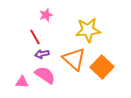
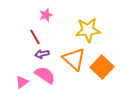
pink triangle: rotated 40 degrees counterclockwise
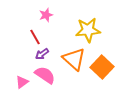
purple arrow: rotated 24 degrees counterclockwise
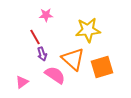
pink star: rotated 16 degrees clockwise
purple arrow: rotated 72 degrees counterclockwise
orange triangle: moved 1 px left
orange square: rotated 30 degrees clockwise
pink semicircle: moved 10 px right
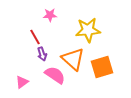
pink star: moved 4 px right
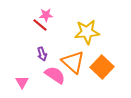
pink star: moved 4 px left
yellow star: moved 1 px left, 2 px down
red line: moved 5 px right, 12 px up; rotated 21 degrees counterclockwise
orange triangle: moved 3 px down
orange square: rotated 30 degrees counterclockwise
pink triangle: rotated 24 degrees counterclockwise
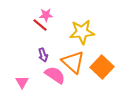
yellow star: moved 5 px left
purple arrow: moved 1 px right, 1 px down
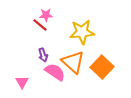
pink semicircle: moved 3 px up
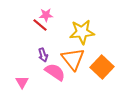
orange triangle: moved 3 px up; rotated 10 degrees clockwise
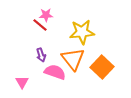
purple arrow: moved 2 px left
pink semicircle: rotated 15 degrees counterclockwise
